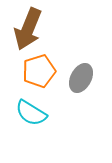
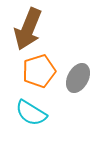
gray ellipse: moved 3 px left
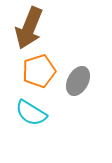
brown arrow: moved 1 px right, 1 px up
gray ellipse: moved 3 px down
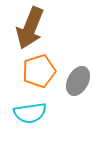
brown arrow: moved 1 px right
cyan semicircle: moved 1 px left; rotated 40 degrees counterclockwise
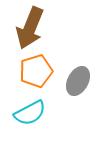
orange pentagon: moved 3 px left
cyan semicircle: rotated 20 degrees counterclockwise
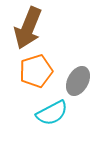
brown arrow: moved 2 px left
cyan semicircle: moved 22 px right
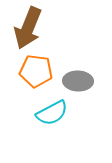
orange pentagon: rotated 24 degrees clockwise
gray ellipse: rotated 64 degrees clockwise
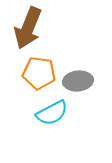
orange pentagon: moved 3 px right, 2 px down
gray ellipse: rotated 8 degrees counterclockwise
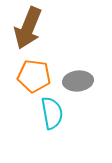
orange pentagon: moved 5 px left, 3 px down
cyan semicircle: rotated 72 degrees counterclockwise
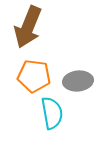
brown arrow: moved 1 px up
